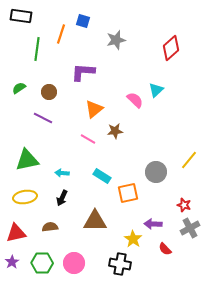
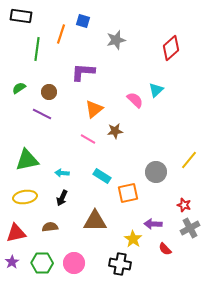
purple line: moved 1 px left, 4 px up
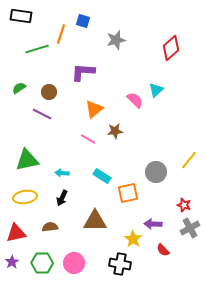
green line: rotated 65 degrees clockwise
red semicircle: moved 2 px left, 1 px down
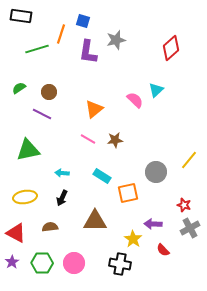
purple L-shape: moved 5 px right, 20 px up; rotated 85 degrees counterclockwise
brown star: moved 9 px down
green triangle: moved 1 px right, 10 px up
red triangle: rotated 40 degrees clockwise
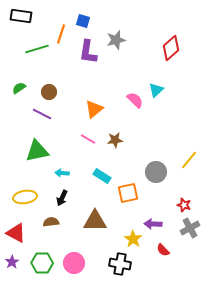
green triangle: moved 9 px right, 1 px down
brown semicircle: moved 1 px right, 5 px up
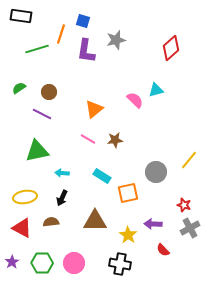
purple L-shape: moved 2 px left, 1 px up
cyan triangle: rotated 28 degrees clockwise
red triangle: moved 6 px right, 5 px up
yellow star: moved 5 px left, 4 px up
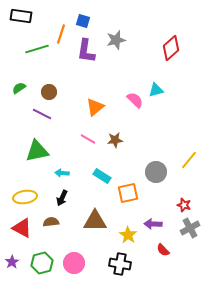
orange triangle: moved 1 px right, 2 px up
green hexagon: rotated 15 degrees counterclockwise
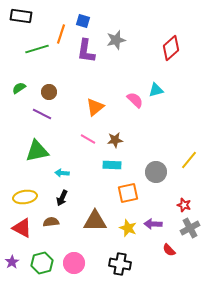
cyan rectangle: moved 10 px right, 11 px up; rotated 30 degrees counterclockwise
yellow star: moved 7 px up; rotated 12 degrees counterclockwise
red semicircle: moved 6 px right
